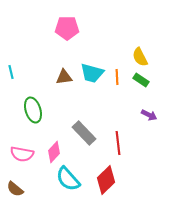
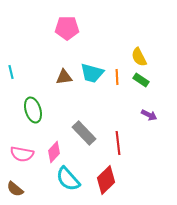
yellow semicircle: moved 1 px left
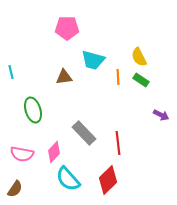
cyan trapezoid: moved 1 px right, 13 px up
orange line: moved 1 px right
purple arrow: moved 12 px right
red diamond: moved 2 px right
brown semicircle: rotated 96 degrees counterclockwise
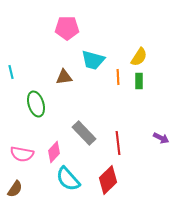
yellow semicircle: rotated 120 degrees counterclockwise
green rectangle: moved 2 px left, 1 px down; rotated 56 degrees clockwise
green ellipse: moved 3 px right, 6 px up
purple arrow: moved 23 px down
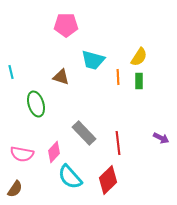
pink pentagon: moved 1 px left, 3 px up
brown triangle: moved 3 px left; rotated 24 degrees clockwise
cyan semicircle: moved 2 px right, 2 px up
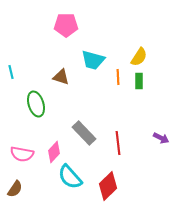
red diamond: moved 6 px down
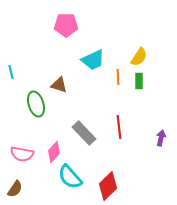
cyan trapezoid: rotated 40 degrees counterclockwise
brown triangle: moved 2 px left, 8 px down
purple arrow: rotated 105 degrees counterclockwise
red line: moved 1 px right, 16 px up
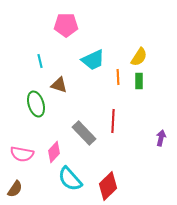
cyan line: moved 29 px right, 11 px up
red line: moved 6 px left, 6 px up; rotated 10 degrees clockwise
cyan semicircle: moved 2 px down
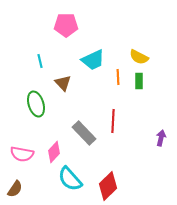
yellow semicircle: rotated 84 degrees clockwise
brown triangle: moved 4 px right, 2 px up; rotated 30 degrees clockwise
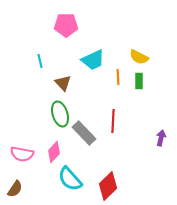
green ellipse: moved 24 px right, 10 px down
